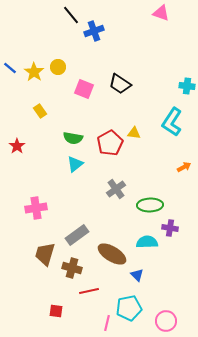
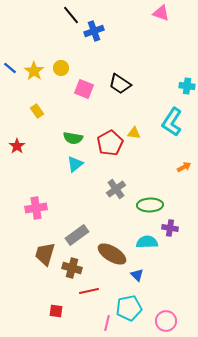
yellow circle: moved 3 px right, 1 px down
yellow star: moved 1 px up
yellow rectangle: moved 3 px left
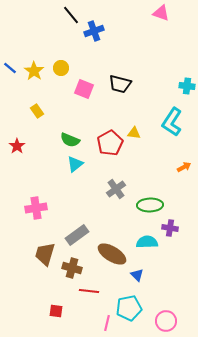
black trapezoid: rotated 20 degrees counterclockwise
green semicircle: moved 3 px left, 2 px down; rotated 12 degrees clockwise
red line: rotated 18 degrees clockwise
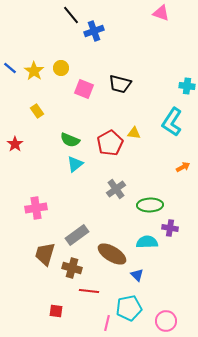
red star: moved 2 px left, 2 px up
orange arrow: moved 1 px left
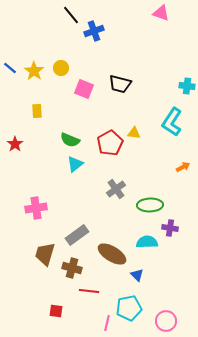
yellow rectangle: rotated 32 degrees clockwise
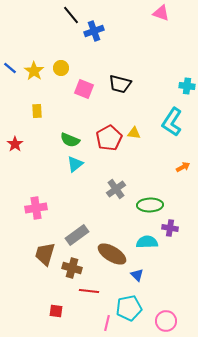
red pentagon: moved 1 px left, 5 px up
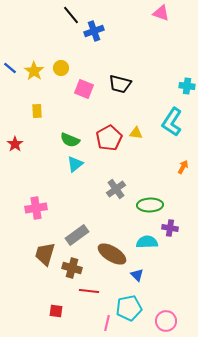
yellow triangle: moved 2 px right
orange arrow: rotated 32 degrees counterclockwise
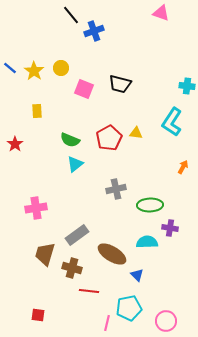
gray cross: rotated 24 degrees clockwise
red square: moved 18 px left, 4 px down
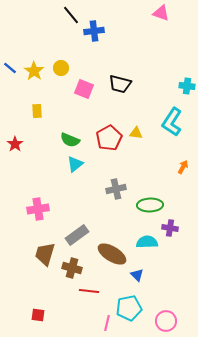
blue cross: rotated 12 degrees clockwise
pink cross: moved 2 px right, 1 px down
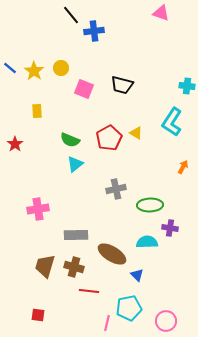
black trapezoid: moved 2 px right, 1 px down
yellow triangle: rotated 24 degrees clockwise
gray rectangle: moved 1 px left; rotated 35 degrees clockwise
brown trapezoid: moved 12 px down
brown cross: moved 2 px right, 1 px up
